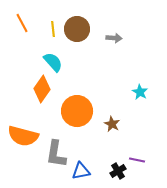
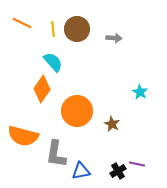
orange line: rotated 36 degrees counterclockwise
purple line: moved 4 px down
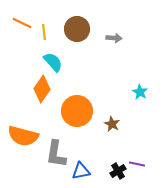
yellow line: moved 9 px left, 3 px down
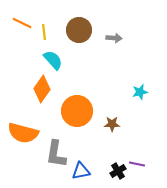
brown circle: moved 2 px right, 1 px down
cyan semicircle: moved 2 px up
cyan star: rotated 28 degrees clockwise
brown star: rotated 28 degrees counterclockwise
orange semicircle: moved 3 px up
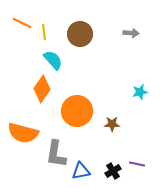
brown circle: moved 1 px right, 4 px down
gray arrow: moved 17 px right, 5 px up
black cross: moved 5 px left
